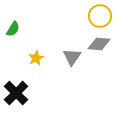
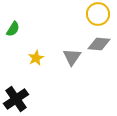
yellow circle: moved 2 px left, 2 px up
black cross: moved 6 px down; rotated 10 degrees clockwise
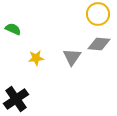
green semicircle: rotated 98 degrees counterclockwise
yellow star: rotated 21 degrees clockwise
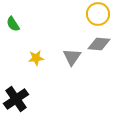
green semicircle: moved 5 px up; rotated 147 degrees counterclockwise
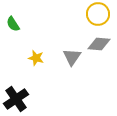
yellow star: rotated 21 degrees clockwise
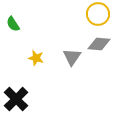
black cross: rotated 10 degrees counterclockwise
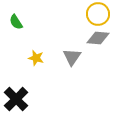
green semicircle: moved 3 px right, 2 px up
gray diamond: moved 1 px left, 6 px up
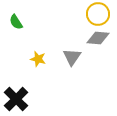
yellow star: moved 2 px right, 1 px down
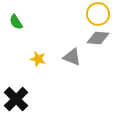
gray triangle: rotated 42 degrees counterclockwise
